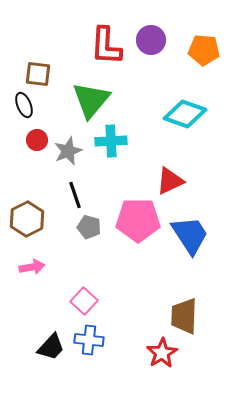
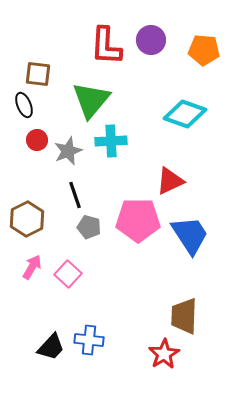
pink arrow: rotated 50 degrees counterclockwise
pink square: moved 16 px left, 27 px up
red star: moved 2 px right, 1 px down
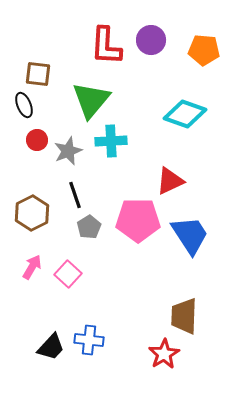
brown hexagon: moved 5 px right, 6 px up
gray pentagon: rotated 25 degrees clockwise
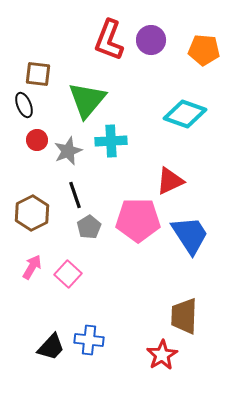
red L-shape: moved 3 px right, 6 px up; rotated 18 degrees clockwise
green triangle: moved 4 px left
red star: moved 2 px left, 1 px down
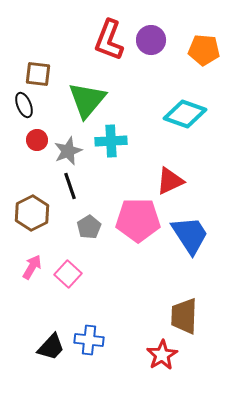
black line: moved 5 px left, 9 px up
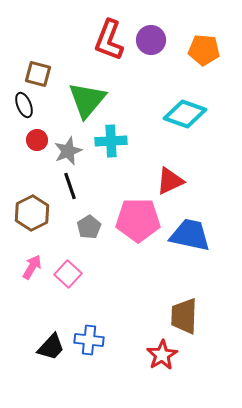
brown square: rotated 8 degrees clockwise
blue trapezoid: rotated 45 degrees counterclockwise
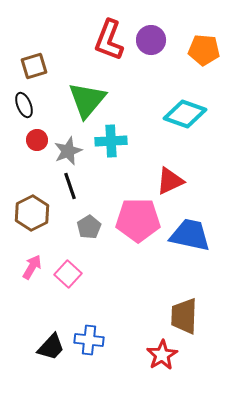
brown square: moved 4 px left, 8 px up; rotated 32 degrees counterclockwise
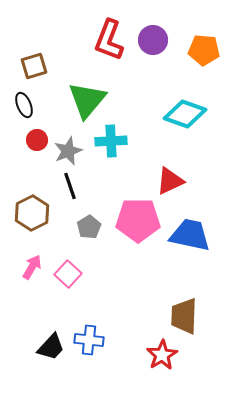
purple circle: moved 2 px right
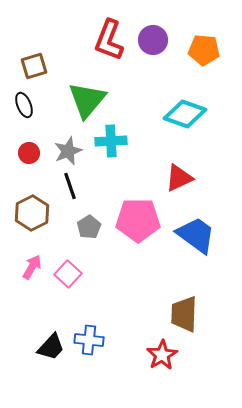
red circle: moved 8 px left, 13 px down
red triangle: moved 9 px right, 3 px up
blue trapezoid: moved 6 px right; rotated 24 degrees clockwise
brown trapezoid: moved 2 px up
